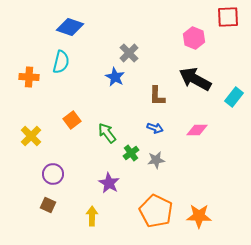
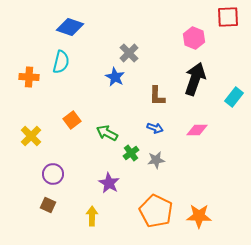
black arrow: rotated 80 degrees clockwise
green arrow: rotated 25 degrees counterclockwise
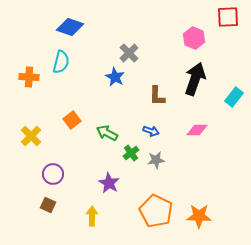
blue arrow: moved 4 px left, 3 px down
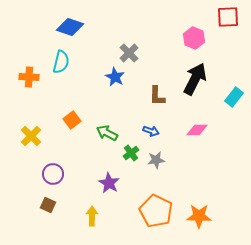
black arrow: rotated 8 degrees clockwise
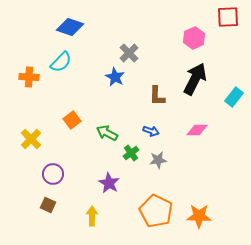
pink hexagon: rotated 15 degrees clockwise
cyan semicircle: rotated 30 degrees clockwise
yellow cross: moved 3 px down
gray star: moved 2 px right
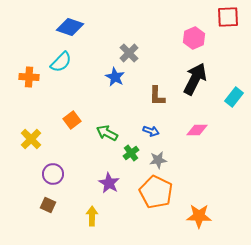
orange pentagon: moved 19 px up
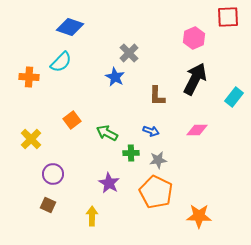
green cross: rotated 35 degrees clockwise
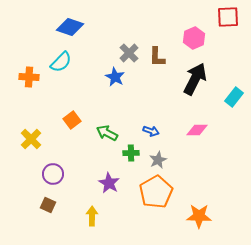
brown L-shape: moved 39 px up
gray star: rotated 18 degrees counterclockwise
orange pentagon: rotated 16 degrees clockwise
